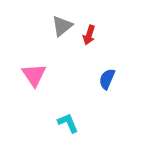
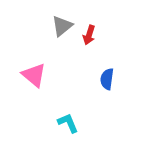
pink triangle: rotated 16 degrees counterclockwise
blue semicircle: rotated 15 degrees counterclockwise
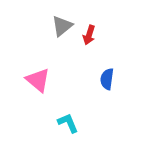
pink triangle: moved 4 px right, 5 px down
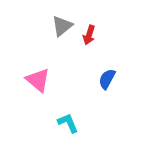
blue semicircle: rotated 20 degrees clockwise
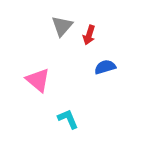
gray triangle: rotated 10 degrees counterclockwise
blue semicircle: moved 2 px left, 12 px up; rotated 45 degrees clockwise
cyan L-shape: moved 4 px up
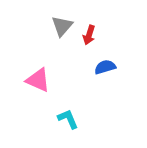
pink triangle: rotated 16 degrees counterclockwise
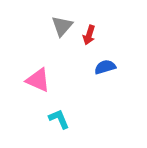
cyan L-shape: moved 9 px left
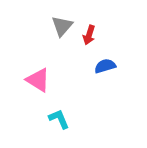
blue semicircle: moved 1 px up
pink triangle: rotated 8 degrees clockwise
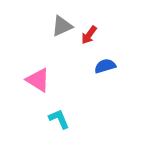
gray triangle: rotated 25 degrees clockwise
red arrow: rotated 18 degrees clockwise
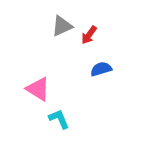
blue semicircle: moved 4 px left, 3 px down
pink triangle: moved 9 px down
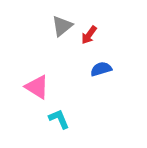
gray triangle: rotated 15 degrees counterclockwise
pink triangle: moved 1 px left, 2 px up
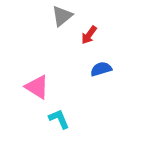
gray triangle: moved 10 px up
